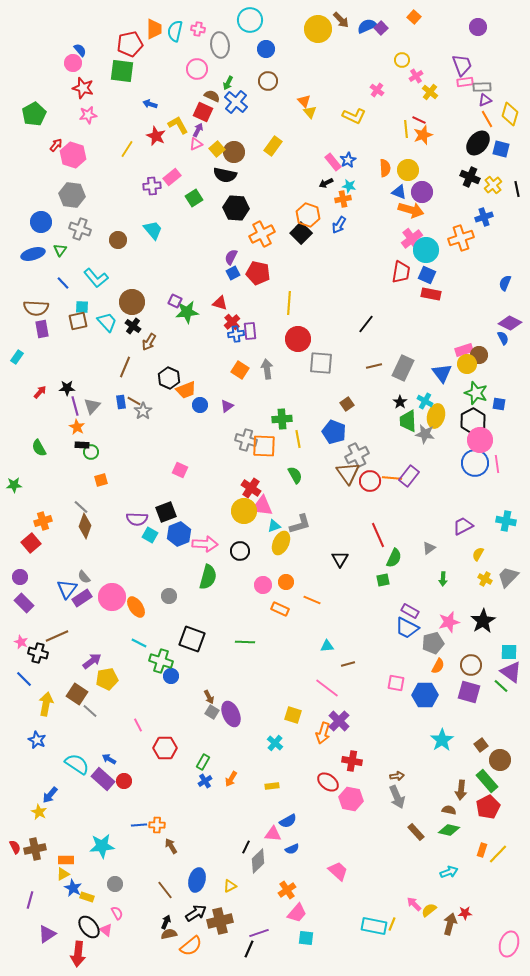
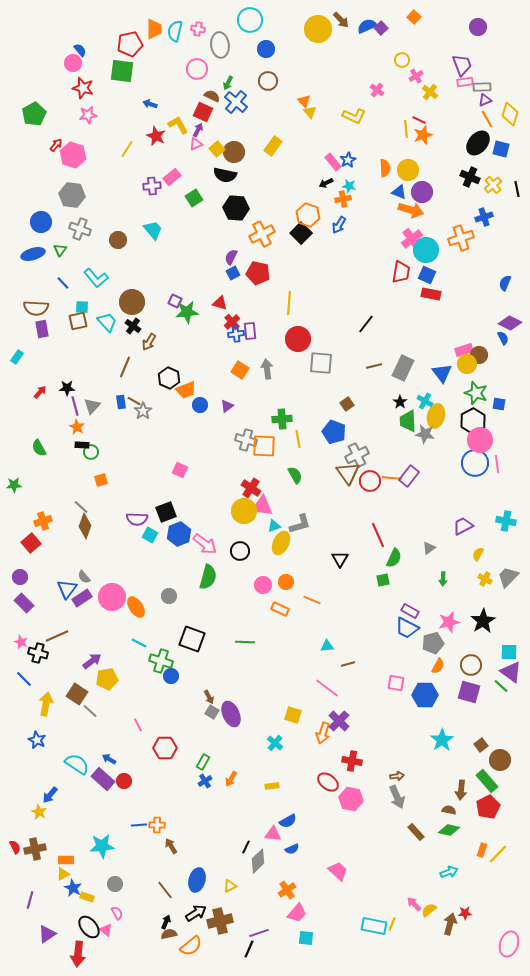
pink arrow at (205, 544): rotated 35 degrees clockwise
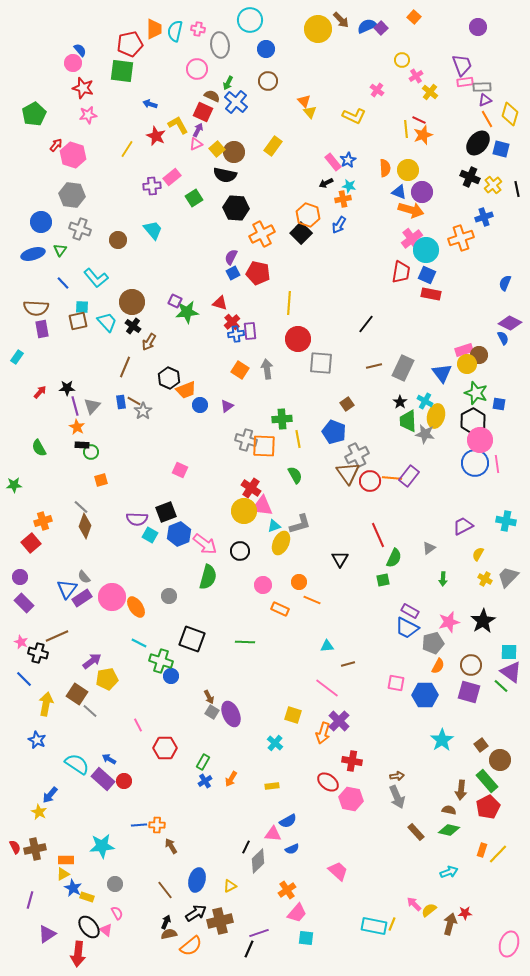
orange circle at (286, 582): moved 13 px right
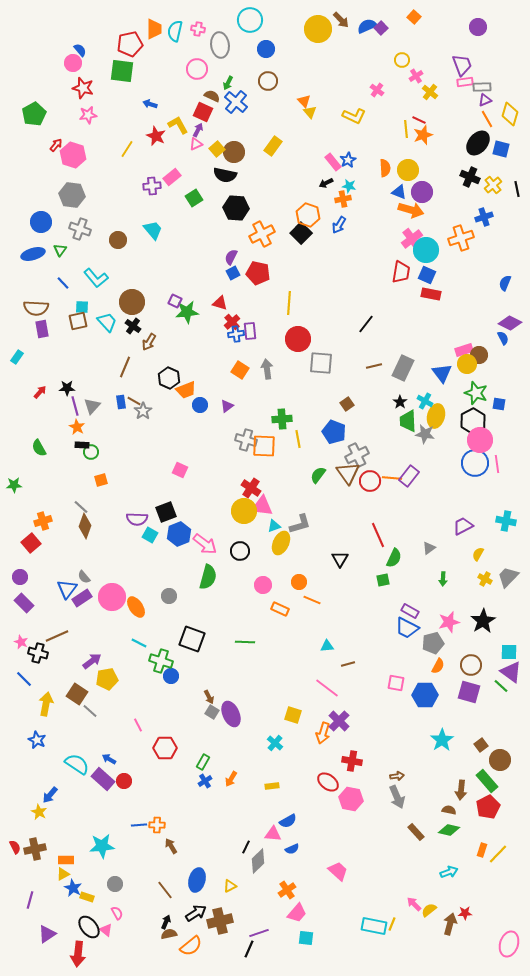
green semicircle at (295, 475): moved 23 px right; rotated 114 degrees counterclockwise
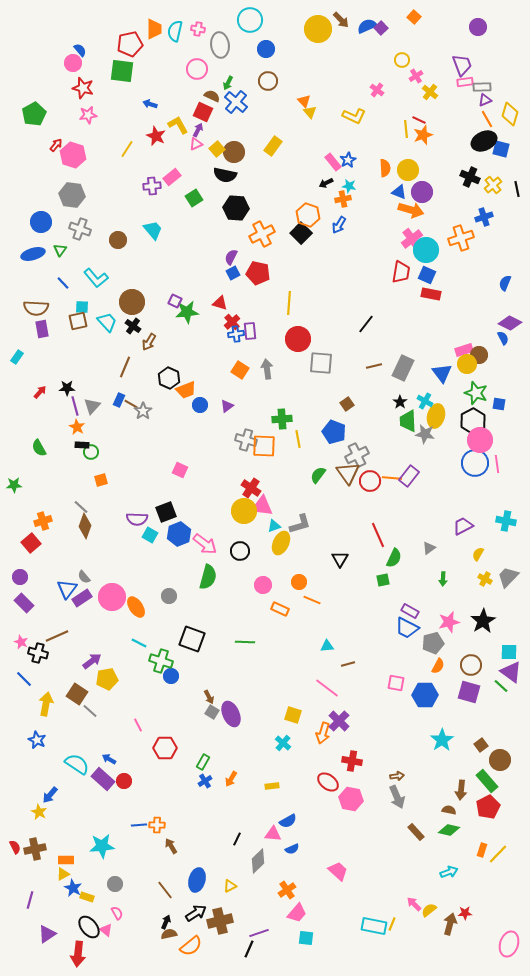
black ellipse at (478, 143): moved 6 px right, 2 px up; rotated 25 degrees clockwise
brown line at (134, 401): moved 3 px left, 3 px down
blue rectangle at (121, 402): moved 2 px left, 2 px up; rotated 32 degrees clockwise
cyan cross at (275, 743): moved 8 px right
black line at (246, 847): moved 9 px left, 8 px up
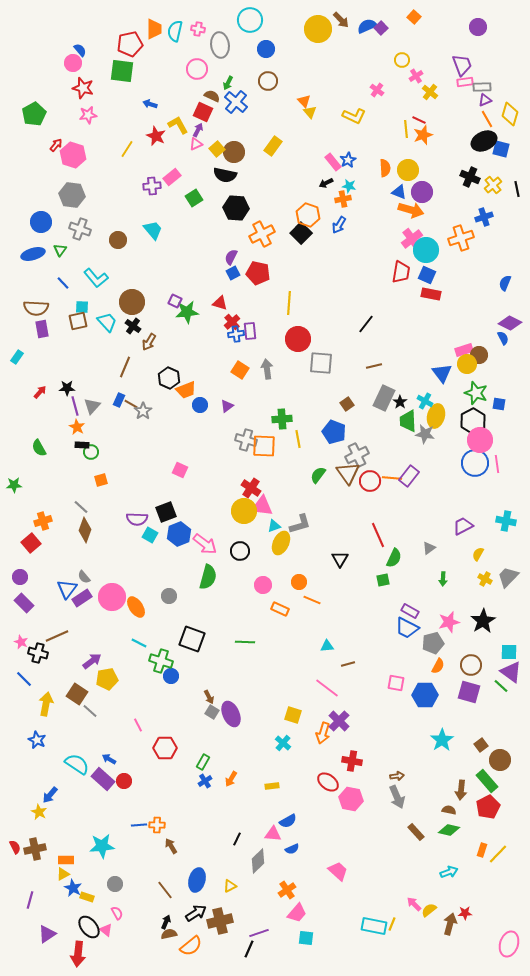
gray rectangle at (403, 368): moved 19 px left, 30 px down
brown diamond at (85, 526): moved 4 px down
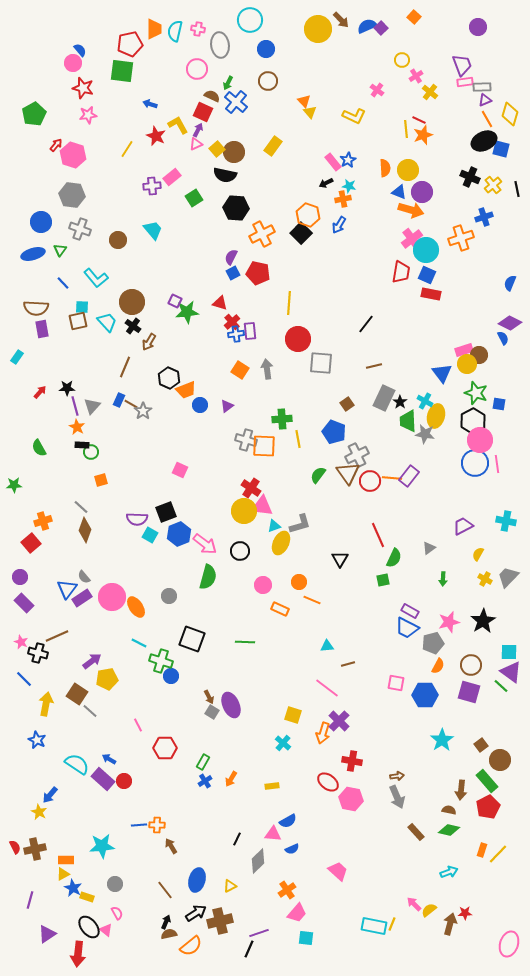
blue semicircle at (505, 283): moved 5 px right
purple ellipse at (231, 714): moved 9 px up
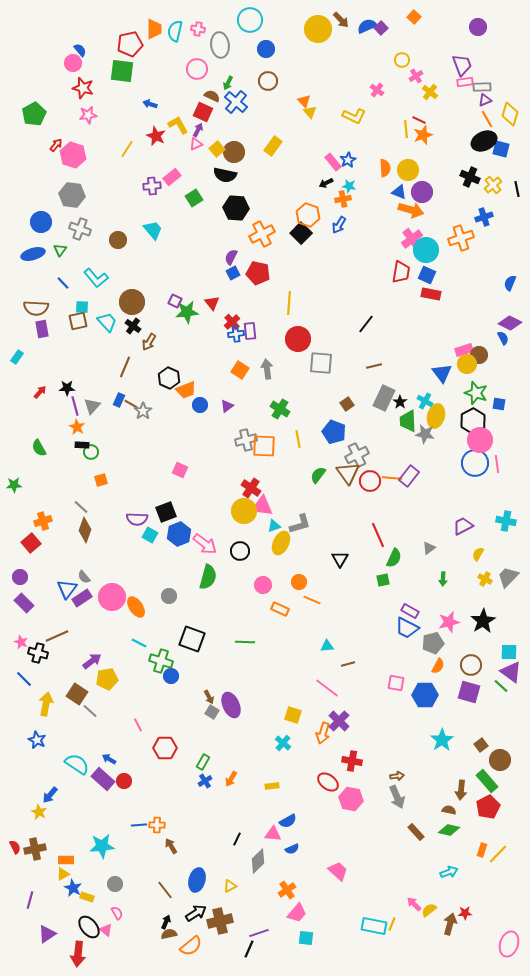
red triangle at (220, 303): moved 8 px left; rotated 35 degrees clockwise
green cross at (282, 419): moved 2 px left, 10 px up; rotated 36 degrees clockwise
gray cross at (246, 440): rotated 30 degrees counterclockwise
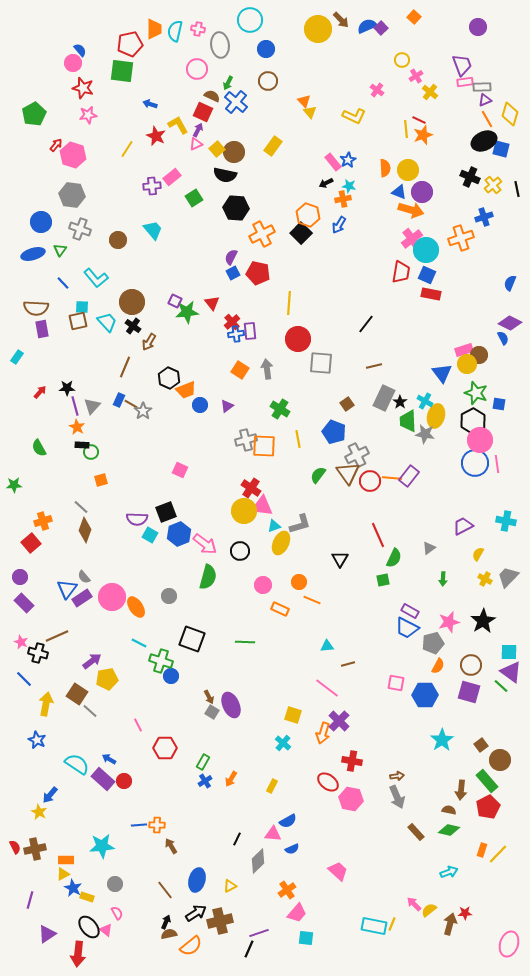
yellow rectangle at (272, 786): rotated 56 degrees counterclockwise
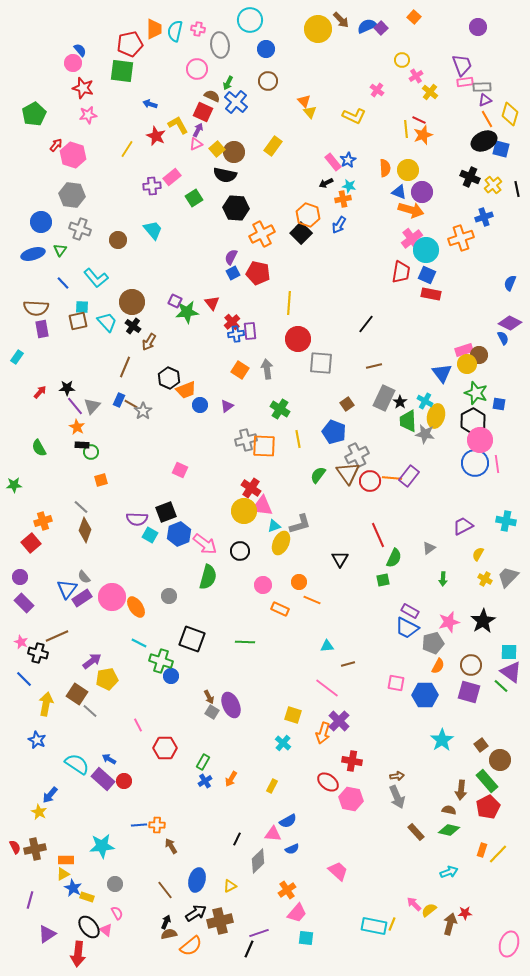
purple line at (75, 406): rotated 24 degrees counterclockwise
